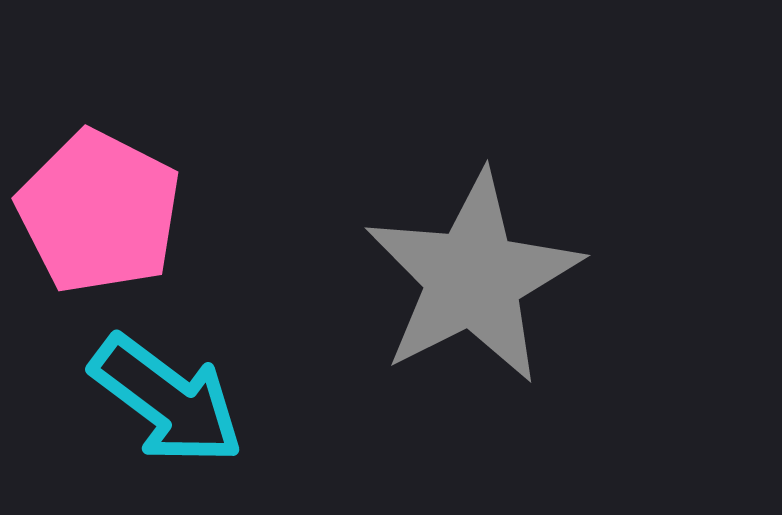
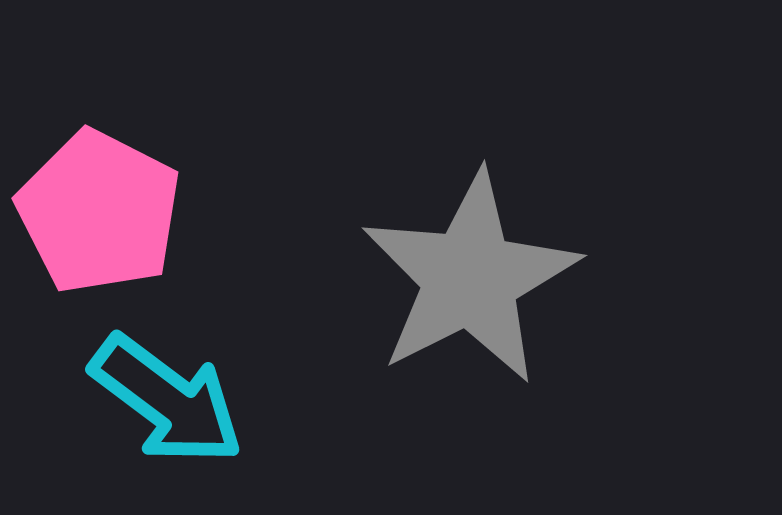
gray star: moved 3 px left
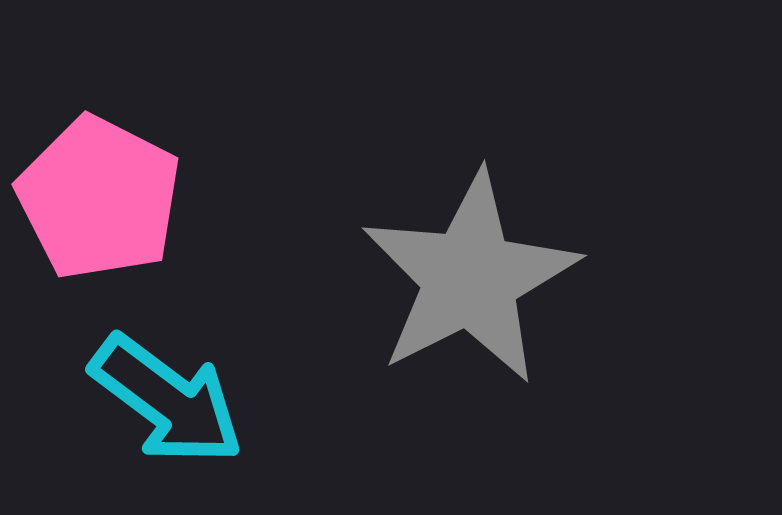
pink pentagon: moved 14 px up
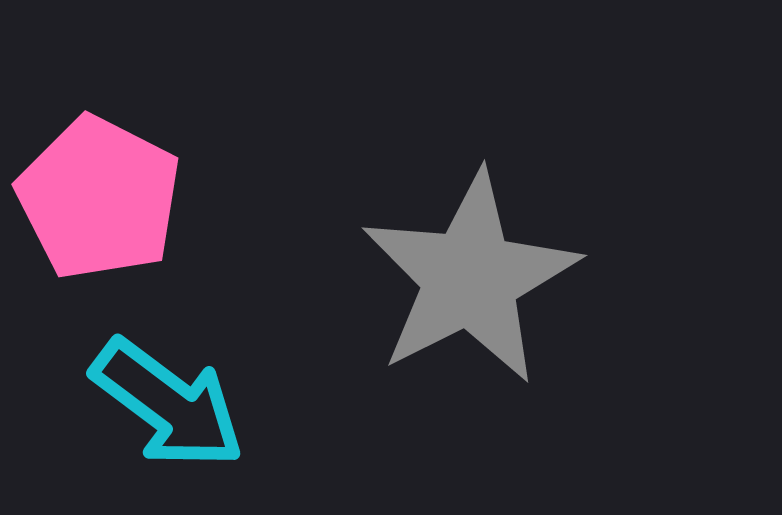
cyan arrow: moved 1 px right, 4 px down
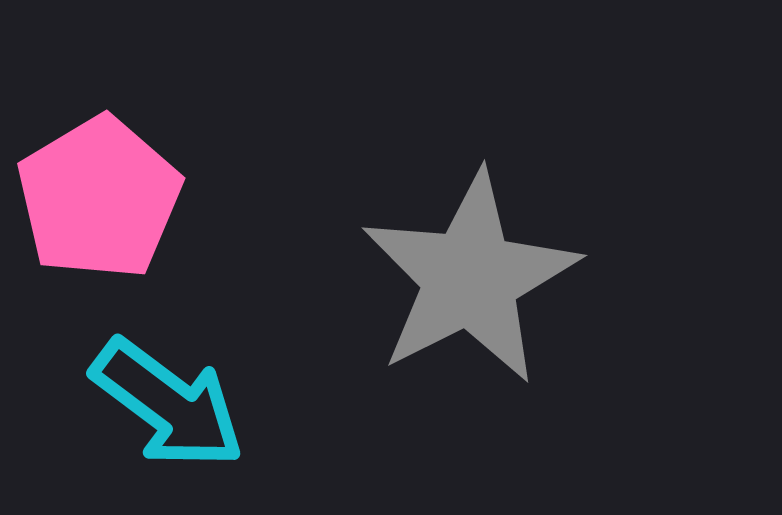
pink pentagon: rotated 14 degrees clockwise
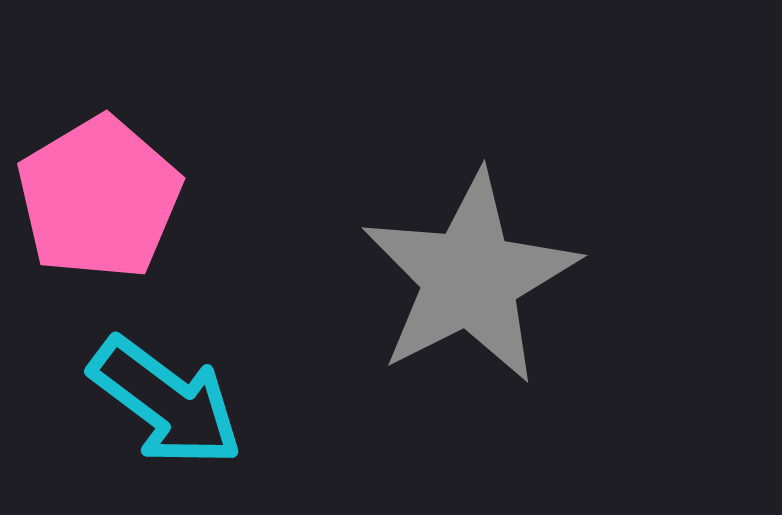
cyan arrow: moved 2 px left, 2 px up
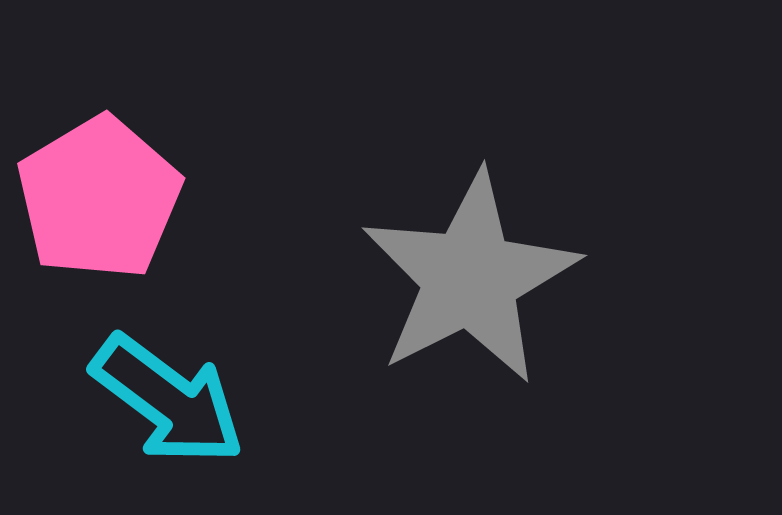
cyan arrow: moved 2 px right, 2 px up
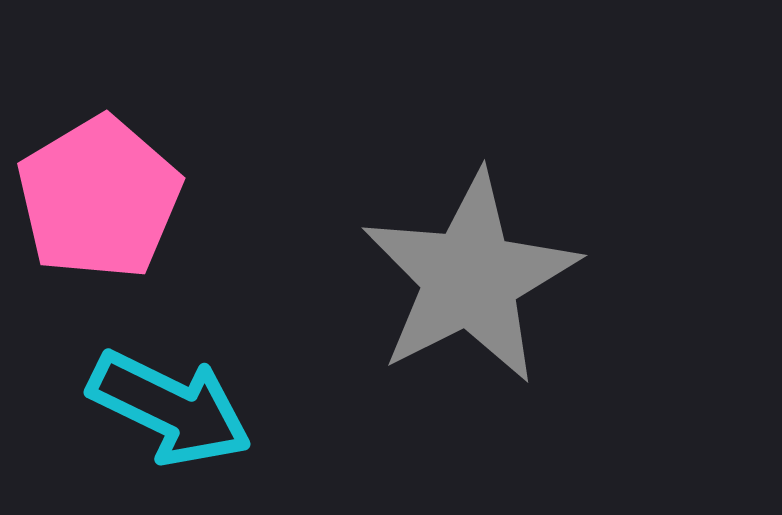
cyan arrow: moved 2 px right, 8 px down; rotated 11 degrees counterclockwise
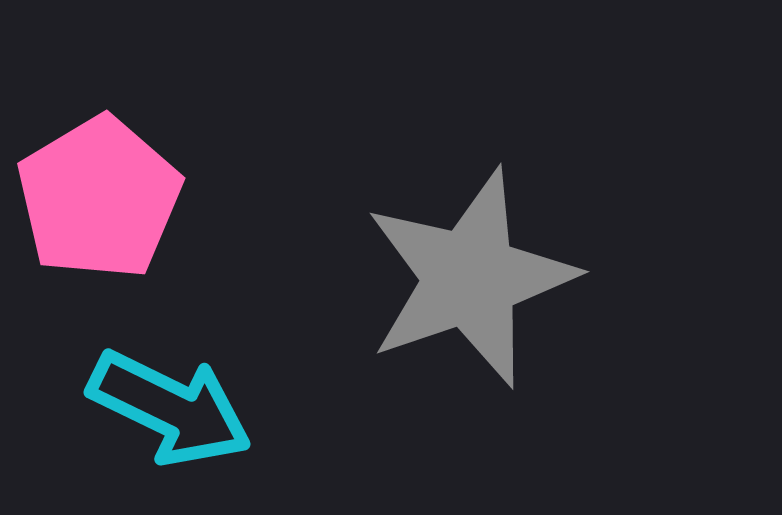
gray star: rotated 8 degrees clockwise
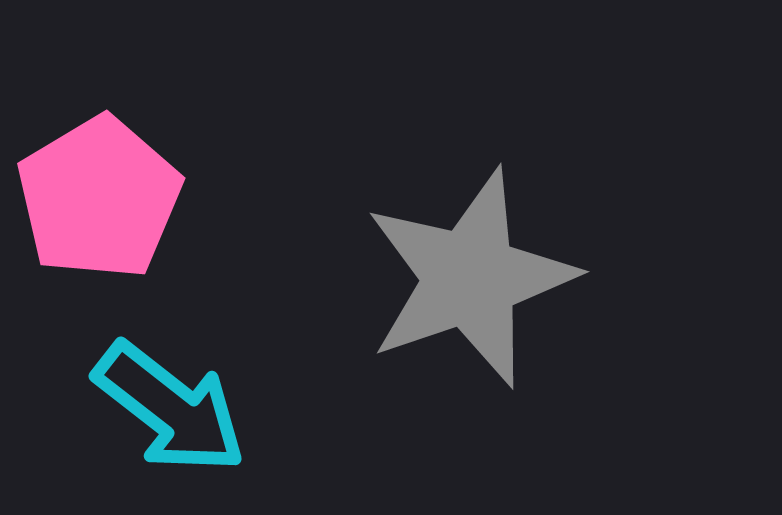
cyan arrow: rotated 12 degrees clockwise
